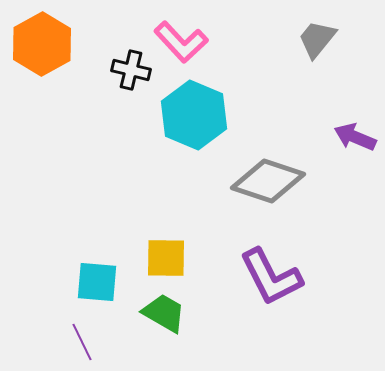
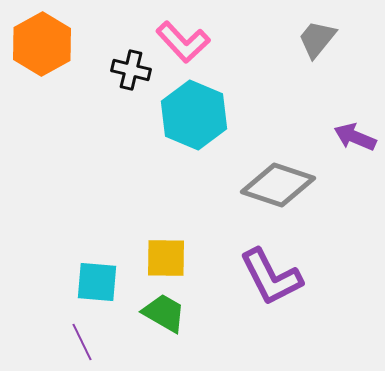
pink L-shape: moved 2 px right
gray diamond: moved 10 px right, 4 px down
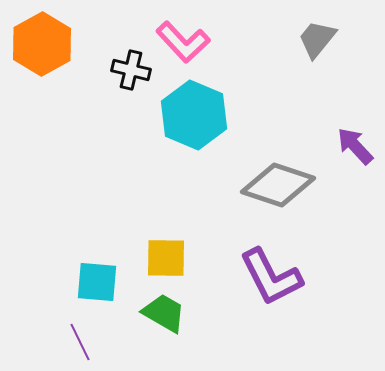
purple arrow: moved 9 px down; rotated 24 degrees clockwise
purple line: moved 2 px left
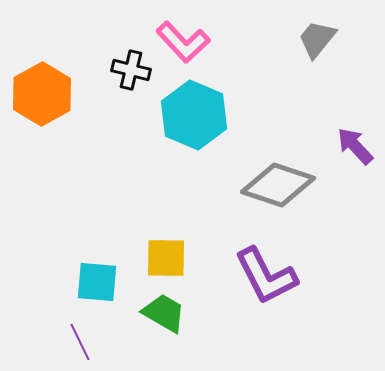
orange hexagon: moved 50 px down
purple L-shape: moved 5 px left, 1 px up
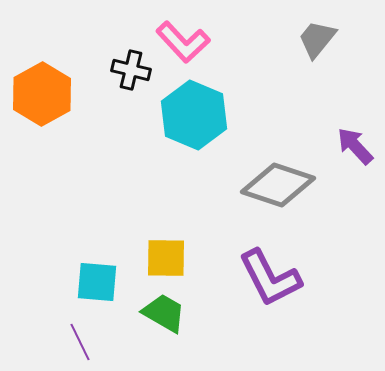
purple L-shape: moved 4 px right, 2 px down
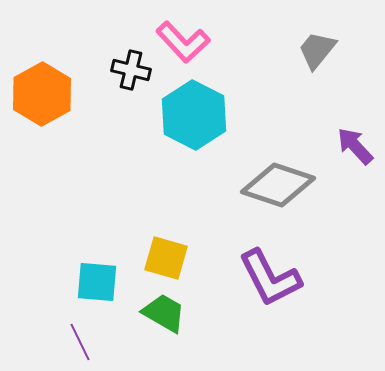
gray trapezoid: moved 11 px down
cyan hexagon: rotated 4 degrees clockwise
yellow square: rotated 15 degrees clockwise
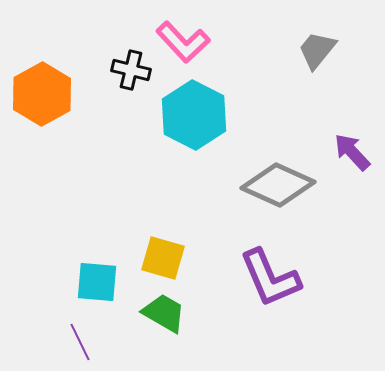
purple arrow: moved 3 px left, 6 px down
gray diamond: rotated 6 degrees clockwise
yellow square: moved 3 px left
purple L-shape: rotated 4 degrees clockwise
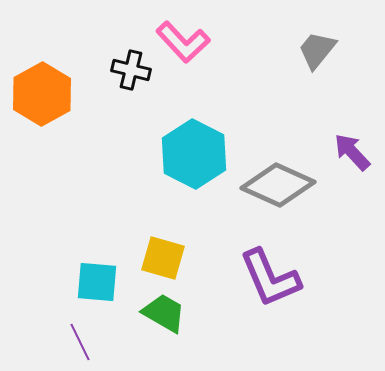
cyan hexagon: moved 39 px down
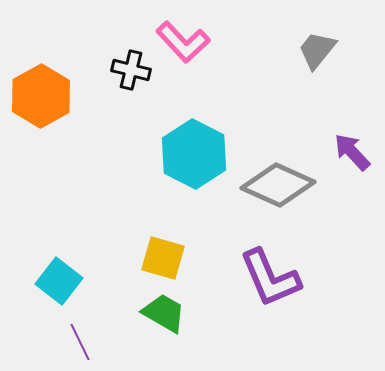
orange hexagon: moved 1 px left, 2 px down
cyan square: moved 38 px left, 1 px up; rotated 33 degrees clockwise
